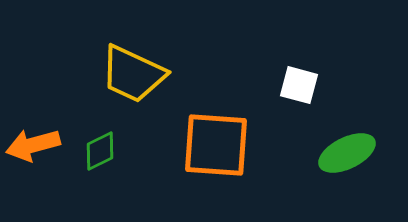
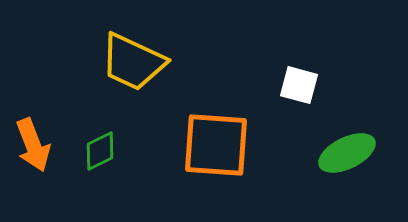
yellow trapezoid: moved 12 px up
orange arrow: rotated 96 degrees counterclockwise
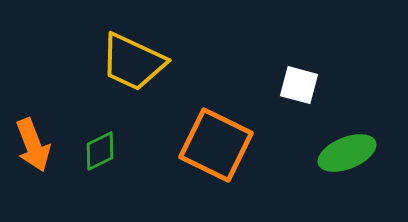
orange square: rotated 22 degrees clockwise
green ellipse: rotated 4 degrees clockwise
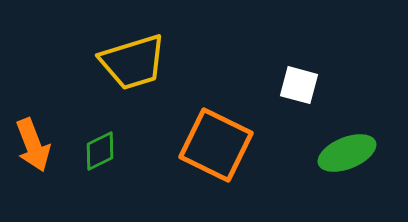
yellow trapezoid: rotated 42 degrees counterclockwise
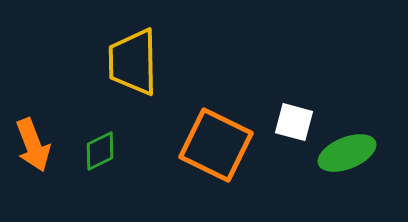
yellow trapezoid: rotated 106 degrees clockwise
white square: moved 5 px left, 37 px down
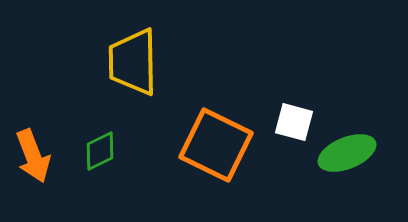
orange arrow: moved 11 px down
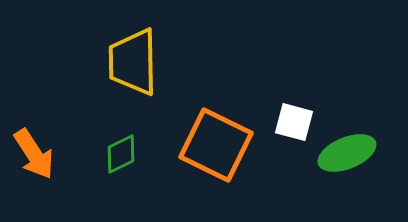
green diamond: moved 21 px right, 3 px down
orange arrow: moved 1 px right, 2 px up; rotated 12 degrees counterclockwise
